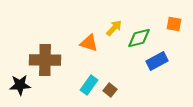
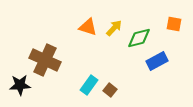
orange triangle: moved 1 px left, 16 px up
brown cross: rotated 24 degrees clockwise
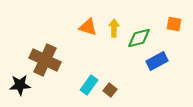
yellow arrow: rotated 42 degrees counterclockwise
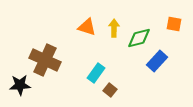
orange triangle: moved 1 px left
blue rectangle: rotated 20 degrees counterclockwise
cyan rectangle: moved 7 px right, 12 px up
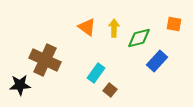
orange triangle: rotated 18 degrees clockwise
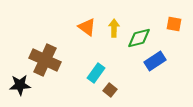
blue rectangle: moved 2 px left; rotated 15 degrees clockwise
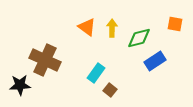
orange square: moved 1 px right
yellow arrow: moved 2 px left
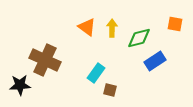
brown square: rotated 24 degrees counterclockwise
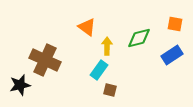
yellow arrow: moved 5 px left, 18 px down
blue rectangle: moved 17 px right, 6 px up
cyan rectangle: moved 3 px right, 3 px up
black star: rotated 10 degrees counterclockwise
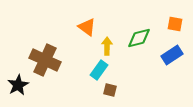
black star: moved 2 px left; rotated 15 degrees counterclockwise
